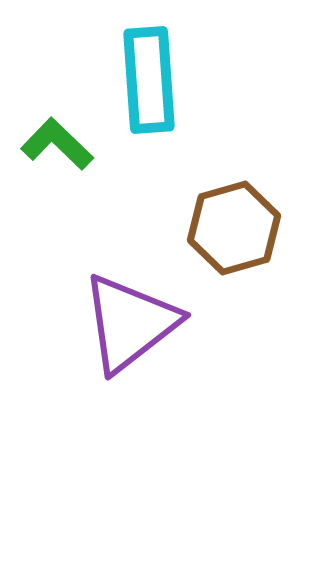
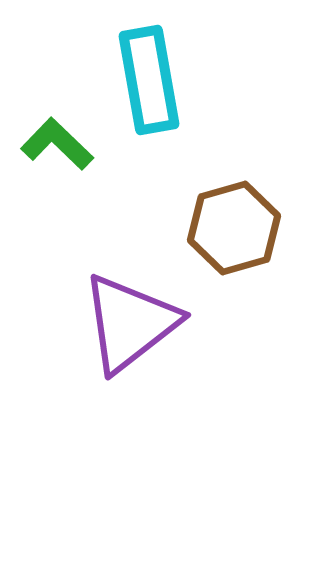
cyan rectangle: rotated 6 degrees counterclockwise
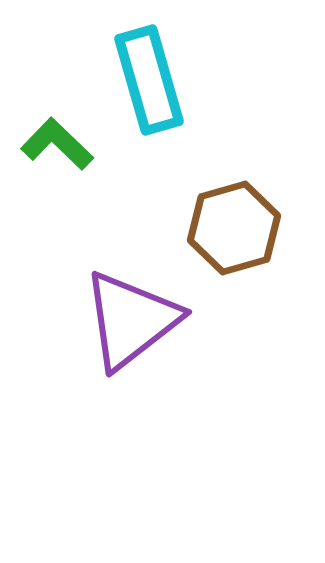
cyan rectangle: rotated 6 degrees counterclockwise
purple triangle: moved 1 px right, 3 px up
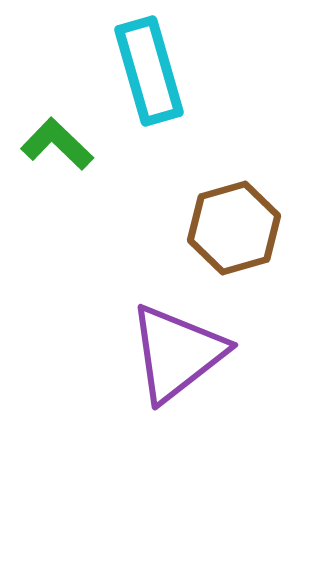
cyan rectangle: moved 9 px up
purple triangle: moved 46 px right, 33 px down
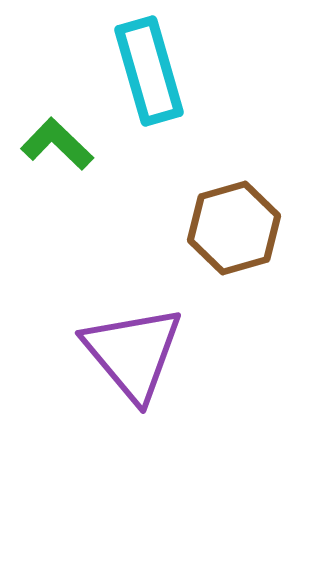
purple triangle: moved 44 px left; rotated 32 degrees counterclockwise
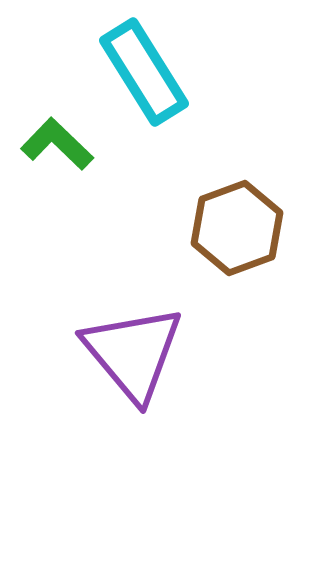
cyan rectangle: moved 5 px left, 1 px down; rotated 16 degrees counterclockwise
brown hexagon: moved 3 px right; rotated 4 degrees counterclockwise
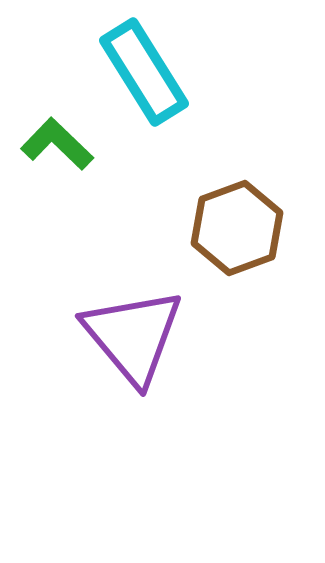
purple triangle: moved 17 px up
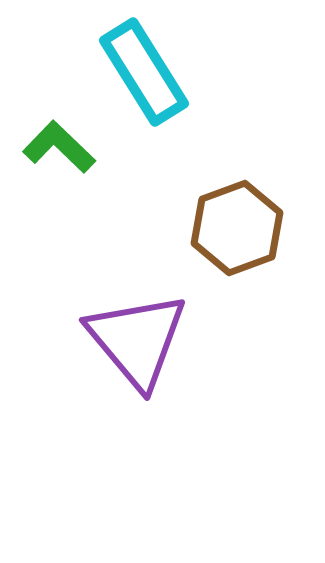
green L-shape: moved 2 px right, 3 px down
purple triangle: moved 4 px right, 4 px down
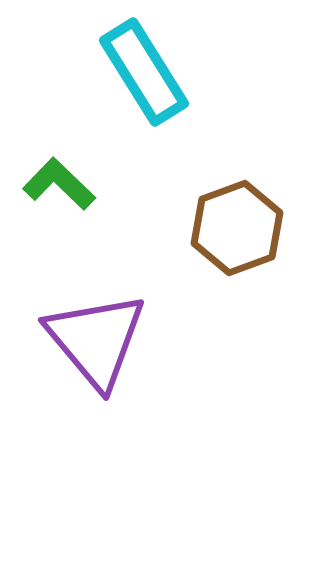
green L-shape: moved 37 px down
purple triangle: moved 41 px left
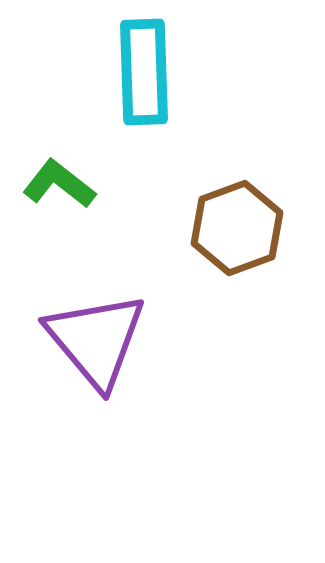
cyan rectangle: rotated 30 degrees clockwise
green L-shape: rotated 6 degrees counterclockwise
